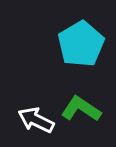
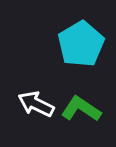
white arrow: moved 16 px up
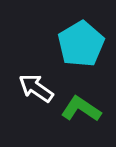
white arrow: moved 16 px up; rotated 9 degrees clockwise
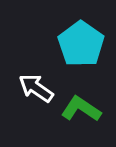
cyan pentagon: rotated 6 degrees counterclockwise
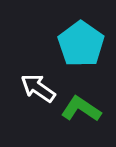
white arrow: moved 2 px right
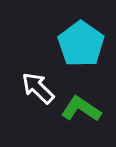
white arrow: rotated 9 degrees clockwise
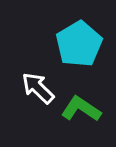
cyan pentagon: moved 2 px left; rotated 6 degrees clockwise
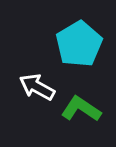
white arrow: moved 1 px left, 1 px up; rotated 15 degrees counterclockwise
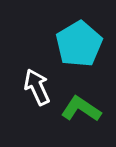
white arrow: rotated 36 degrees clockwise
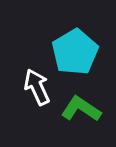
cyan pentagon: moved 4 px left, 8 px down
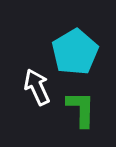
green L-shape: rotated 57 degrees clockwise
